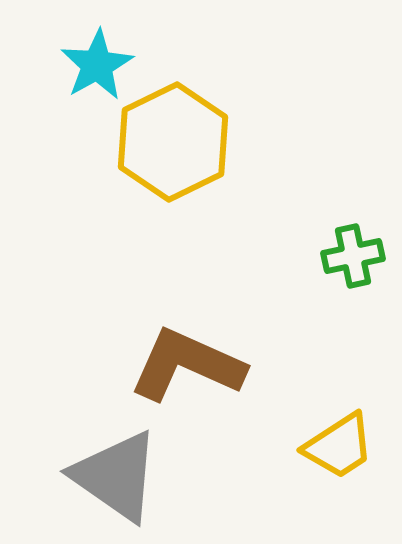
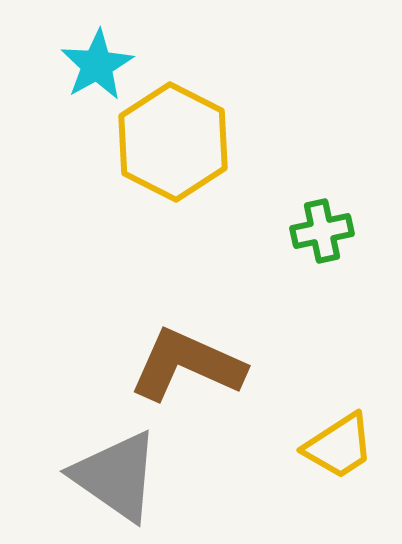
yellow hexagon: rotated 7 degrees counterclockwise
green cross: moved 31 px left, 25 px up
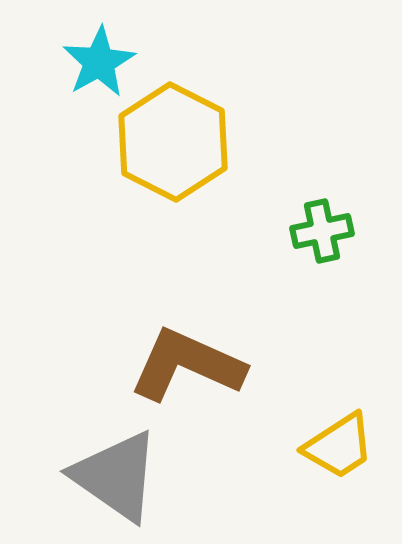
cyan star: moved 2 px right, 3 px up
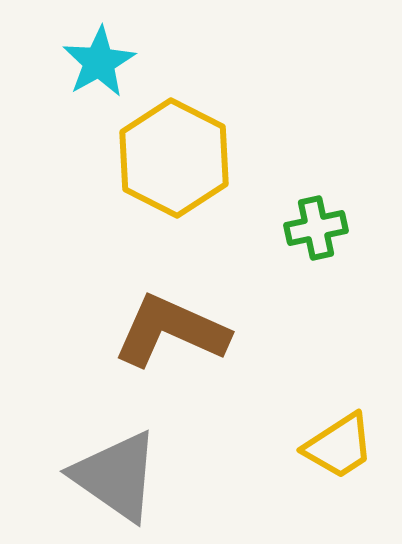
yellow hexagon: moved 1 px right, 16 px down
green cross: moved 6 px left, 3 px up
brown L-shape: moved 16 px left, 34 px up
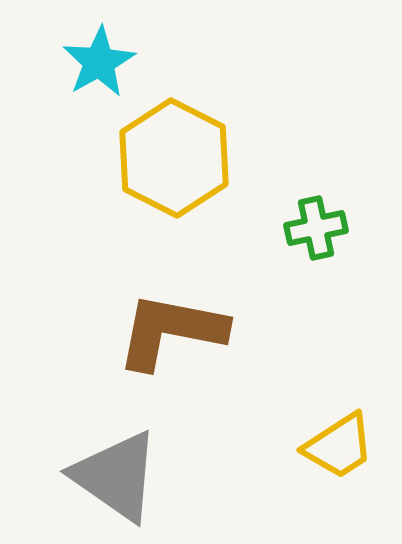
brown L-shape: rotated 13 degrees counterclockwise
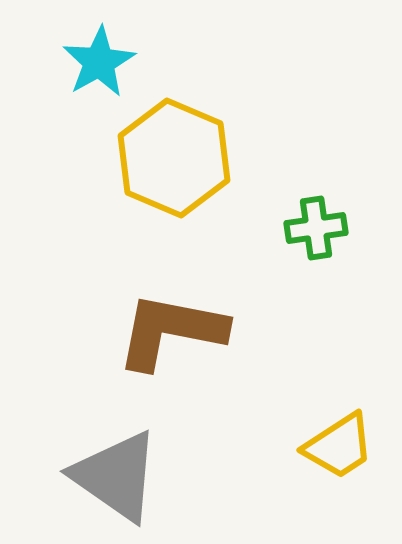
yellow hexagon: rotated 4 degrees counterclockwise
green cross: rotated 4 degrees clockwise
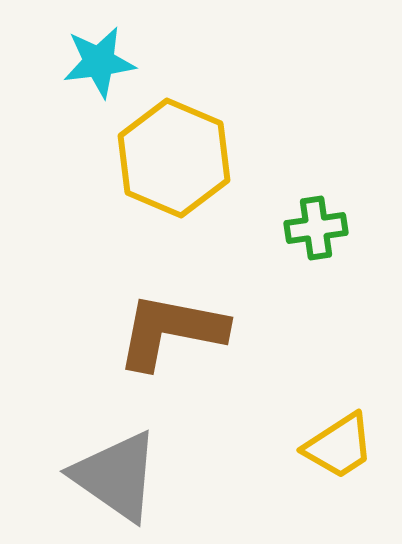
cyan star: rotated 22 degrees clockwise
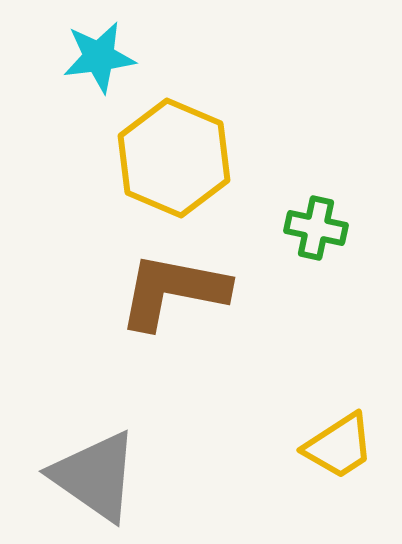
cyan star: moved 5 px up
green cross: rotated 20 degrees clockwise
brown L-shape: moved 2 px right, 40 px up
gray triangle: moved 21 px left
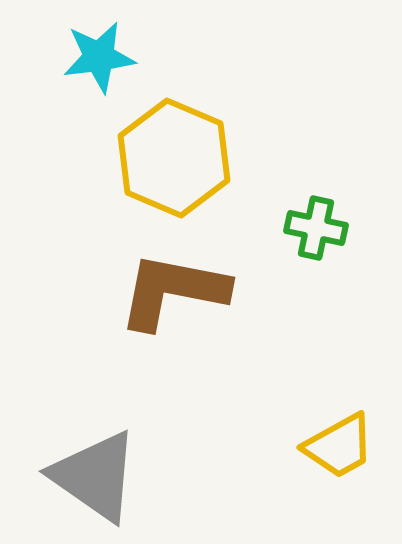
yellow trapezoid: rotated 4 degrees clockwise
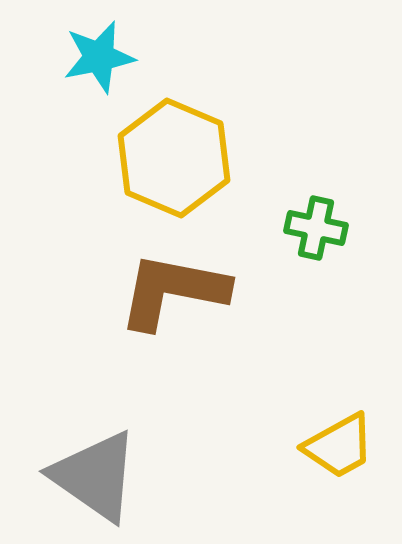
cyan star: rotated 4 degrees counterclockwise
